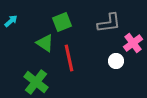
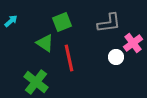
white circle: moved 4 px up
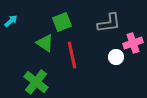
pink cross: rotated 18 degrees clockwise
red line: moved 3 px right, 3 px up
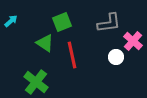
pink cross: moved 2 px up; rotated 30 degrees counterclockwise
